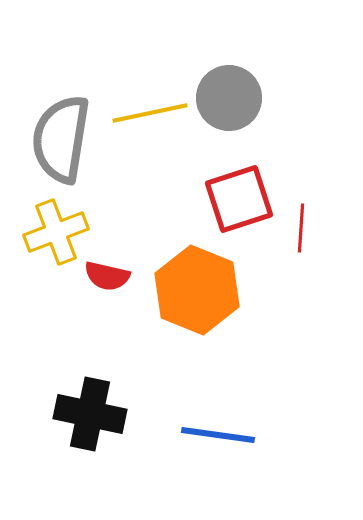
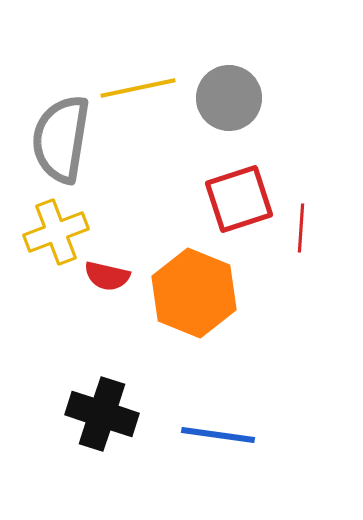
yellow line: moved 12 px left, 25 px up
orange hexagon: moved 3 px left, 3 px down
black cross: moved 12 px right; rotated 6 degrees clockwise
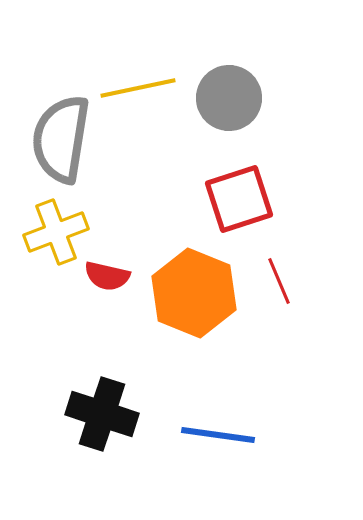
red line: moved 22 px left, 53 px down; rotated 27 degrees counterclockwise
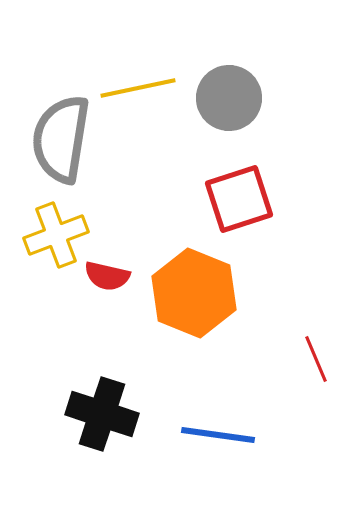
yellow cross: moved 3 px down
red line: moved 37 px right, 78 px down
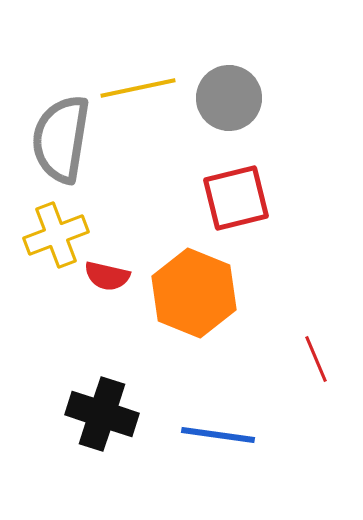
red square: moved 3 px left, 1 px up; rotated 4 degrees clockwise
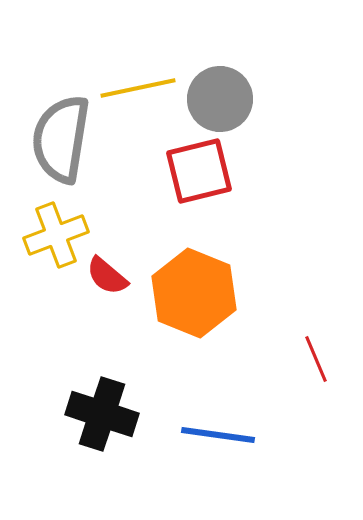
gray circle: moved 9 px left, 1 px down
red square: moved 37 px left, 27 px up
red semicircle: rotated 27 degrees clockwise
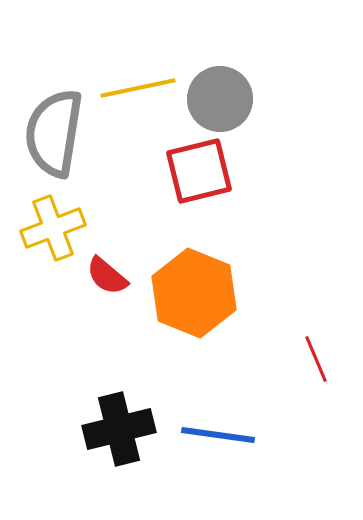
gray semicircle: moved 7 px left, 6 px up
yellow cross: moved 3 px left, 7 px up
black cross: moved 17 px right, 15 px down; rotated 32 degrees counterclockwise
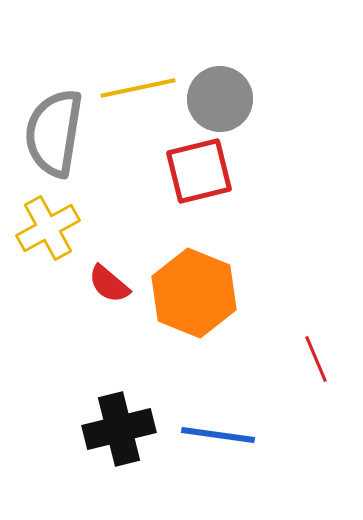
yellow cross: moved 5 px left; rotated 8 degrees counterclockwise
red semicircle: moved 2 px right, 8 px down
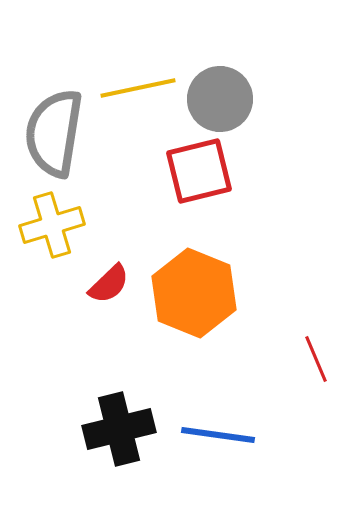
yellow cross: moved 4 px right, 3 px up; rotated 12 degrees clockwise
red semicircle: rotated 84 degrees counterclockwise
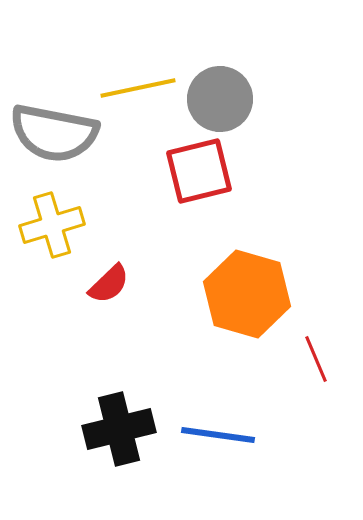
gray semicircle: rotated 88 degrees counterclockwise
orange hexagon: moved 53 px right, 1 px down; rotated 6 degrees counterclockwise
